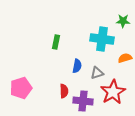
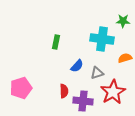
blue semicircle: rotated 32 degrees clockwise
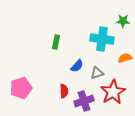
purple cross: moved 1 px right; rotated 24 degrees counterclockwise
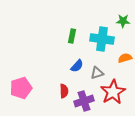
green rectangle: moved 16 px right, 6 px up
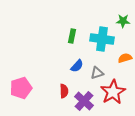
purple cross: rotated 30 degrees counterclockwise
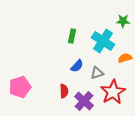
cyan cross: moved 1 px right, 2 px down; rotated 25 degrees clockwise
pink pentagon: moved 1 px left, 1 px up
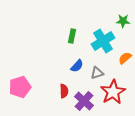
cyan cross: rotated 25 degrees clockwise
orange semicircle: rotated 24 degrees counterclockwise
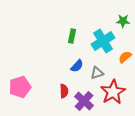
orange semicircle: moved 1 px up
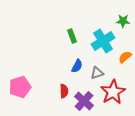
green rectangle: rotated 32 degrees counterclockwise
blue semicircle: rotated 16 degrees counterclockwise
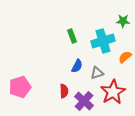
cyan cross: rotated 15 degrees clockwise
